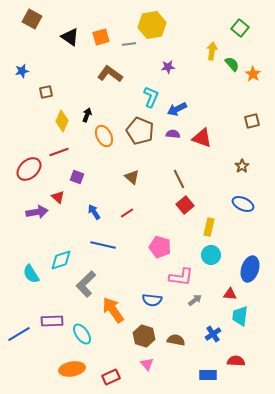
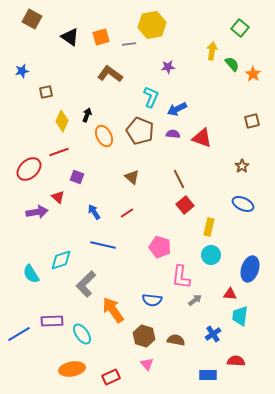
pink L-shape at (181, 277): rotated 90 degrees clockwise
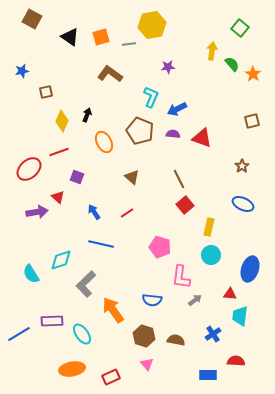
orange ellipse at (104, 136): moved 6 px down
blue line at (103, 245): moved 2 px left, 1 px up
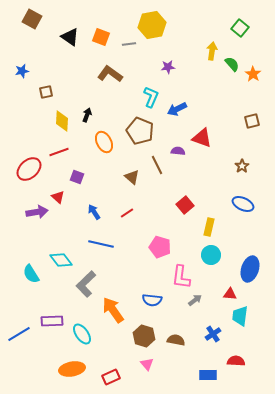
orange square at (101, 37): rotated 36 degrees clockwise
yellow diamond at (62, 121): rotated 20 degrees counterclockwise
purple semicircle at (173, 134): moved 5 px right, 17 px down
brown line at (179, 179): moved 22 px left, 14 px up
cyan diamond at (61, 260): rotated 70 degrees clockwise
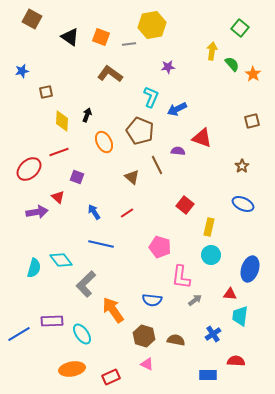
red square at (185, 205): rotated 12 degrees counterclockwise
cyan semicircle at (31, 274): moved 3 px right, 6 px up; rotated 132 degrees counterclockwise
pink triangle at (147, 364): rotated 24 degrees counterclockwise
